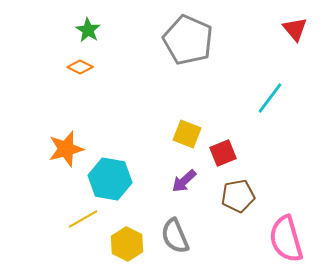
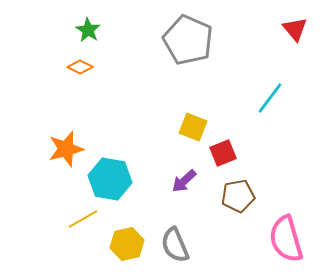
yellow square: moved 6 px right, 7 px up
gray semicircle: moved 9 px down
yellow hexagon: rotated 20 degrees clockwise
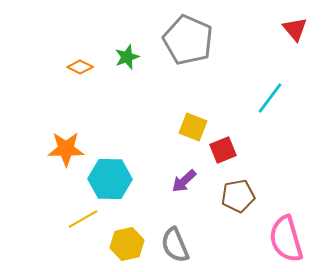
green star: moved 39 px right, 27 px down; rotated 20 degrees clockwise
orange star: rotated 15 degrees clockwise
red square: moved 3 px up
cyan hexagon: rotated 9 degrees counterclockwise
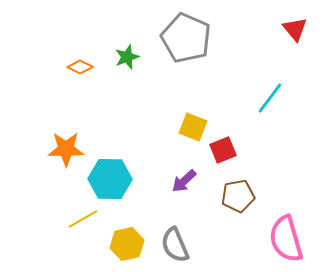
gray pentagon: moved 2 px left, 2 px up
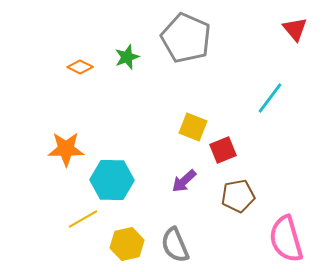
cyan hexagon: moved 2 px right, 1 px down
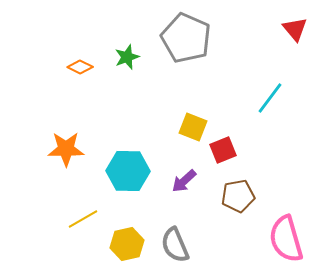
cyan hexagon: moved 16 px right, 9 px up
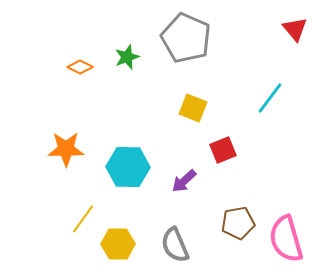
yellow square: moved 19 px up
cyan hexagon: moved 4 px up
brown pentagon: moved 27 px down
yellow line: rotated 24 degrees counterclockwise
yellow hexagon: moved 9 px left; rotated 12 degrees clockwise
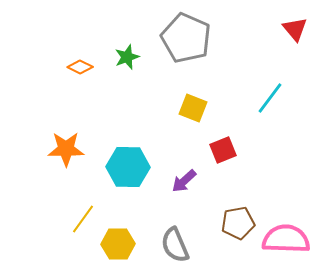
pink semicircle: rotated 108 degrees clockwise
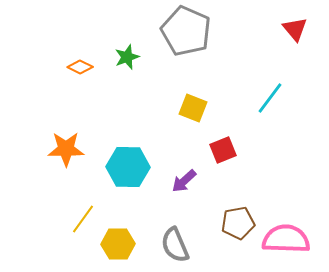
gray pentagon: moved 7 px up
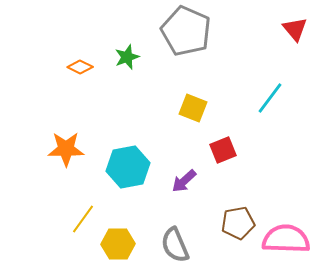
cyan hexagon: rotated 12 degrees counterclockwise
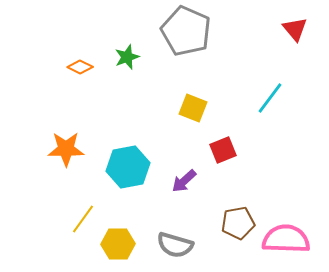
gray semicircle: rotated 51 degrees counterclockwise
